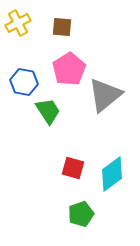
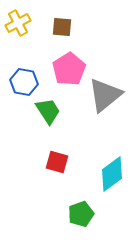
red square: moved 16 px left, 6 px up
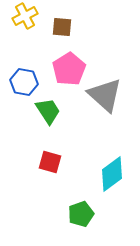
yellow cross: moved 7 px right, 7 px up
gray triangle: rotated 39 degrees counterclockwise
red square: moved 7 px left
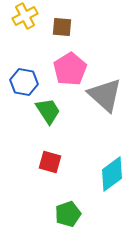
pink pentagon: moved 1 px right
green pentagon: moved 13 px left
